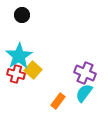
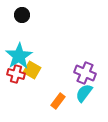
yellow square: moved 1 px left; rotated 12 degrees counterclockwise
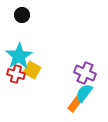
orange rectangle: moved 17 px right, 3 px down
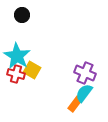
cyan star: moved 2 px left; rotated 8 degrees counterclockwise
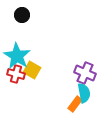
cyan semicircle: rotated 132 degrees clockwise
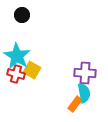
purple cross: rotated 20 degrees counterclockwise
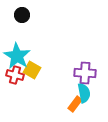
red cross: moved 1 px left, 1 px down
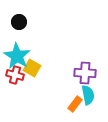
black circle: moved 3 px left, 7 px down
yellow square: moved 2 px up
cyan semicircle: moved 4 px right, 2 px down
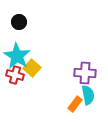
yellow square: rotated 12 degrees clockwise
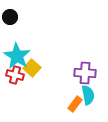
black circle: moved 9 px left, 5 px up
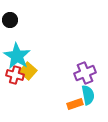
black circle: moved 3 px down
yellow square: moved 4 px left, 3 px down
purple cross: rotated 25 degrees counterclockwise
orange rectangle: rotated 35 degrees clockwise
